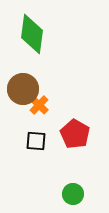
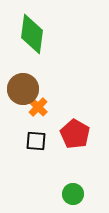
orange cross: moved 1 px left, 2 px down
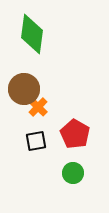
brown circle: moved 1 px right
black square: rotated 15 degrees counterclockwise
green circle: moved 21 px up
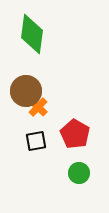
brown circle: moved 2 px right, 2 px down
green circle: moved 6 px right
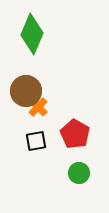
green diamond: rotated 15 degrees clockwise
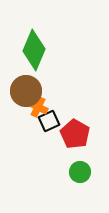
green diamond: moved 2 px right, 16 px down
orange cross: rotated 18 degrees counterclockwise
black square: moved 13 px right, 20 px up; rotated 15 degrees counterclockwise
green circle: moved 1 px right, 1 px up
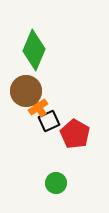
orange cross: rotated 30 degrees clockwise
green circle: moved 24 px left, 11 px down
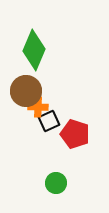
orange cross: rotated 36 degrees clockwise
red pentagon: rotated 12 degrees counterclockwise
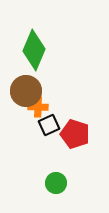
black square: moved 4 px down
